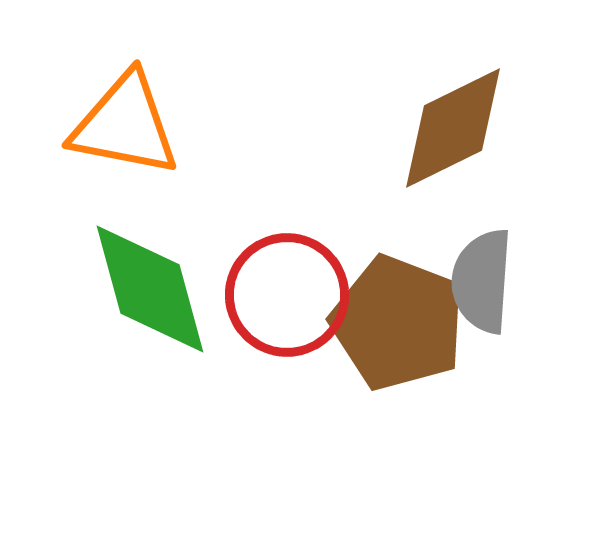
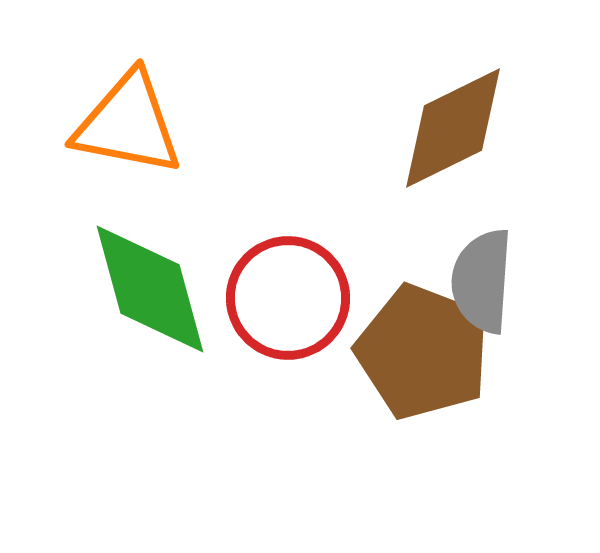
orange triangle: moved 3 px right, 1 px up
red circle: moved 1 px right, 3 px down
brown pentagon: moved 25 px right, 29 px down
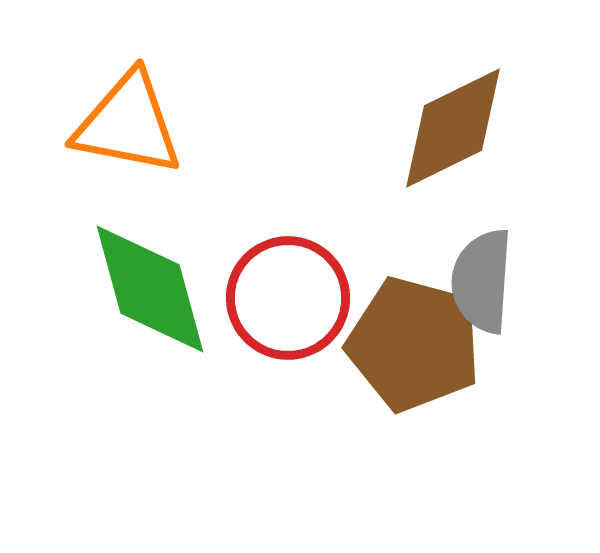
brown pentagon: moved 9 px left, 8 px up; rotated 6 degrees counterclockwise
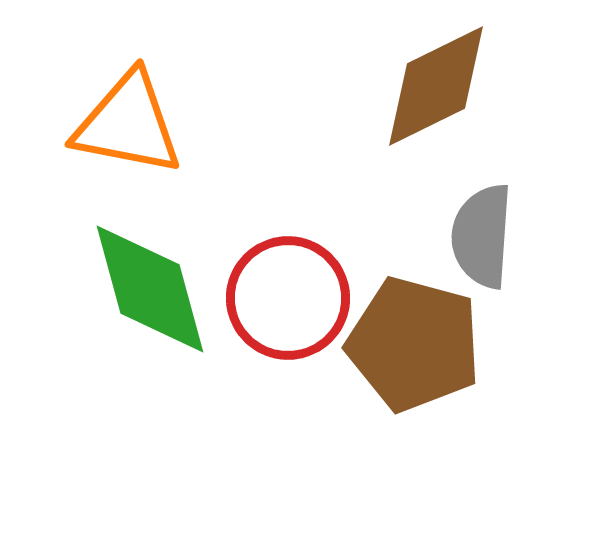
brown diamond: moved 17 px left, 42 px up
gray semicircle: moved 45 px up
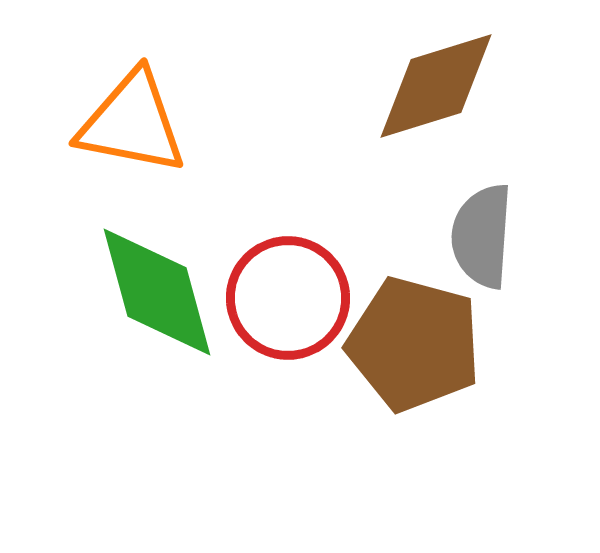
brown diamond: rotated 9 degrees clockwise
orange triangle: moved 4 px right, 1 px up
green diamond: moved 7 px right, 3 px down
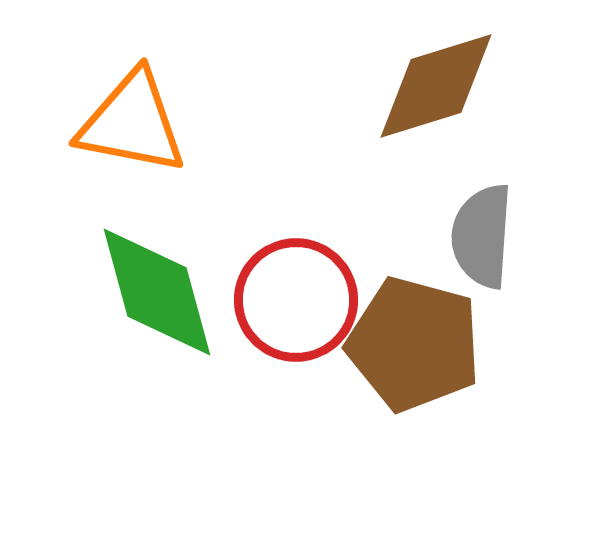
red circle: moved 8 px right, 2 px down
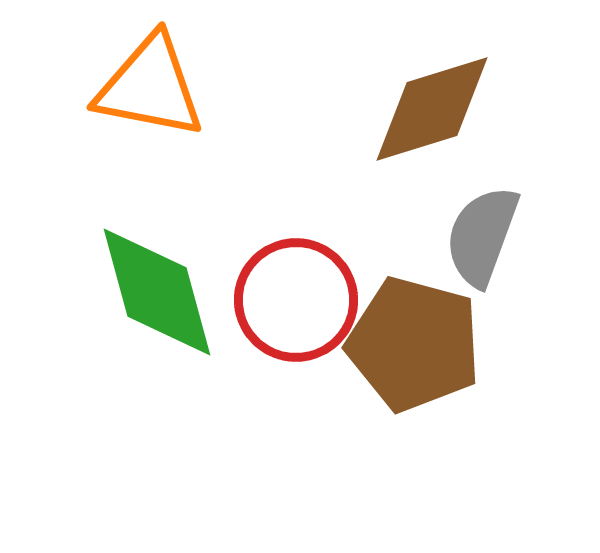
brown diamond: moved 4 px left, 23 px down
orange triangle: moved 18 px right, 36 px up
gray semicircle: rotated 16 degrees clockwise
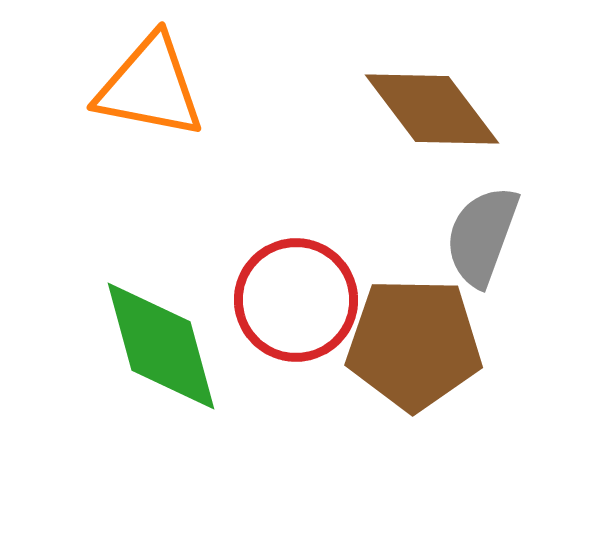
brown diamond: rotated 70 degrees clockwise
green diamond: moved 4 px right, 54 px down
brown pentagon: rotated 14 degrees counterclockwise
